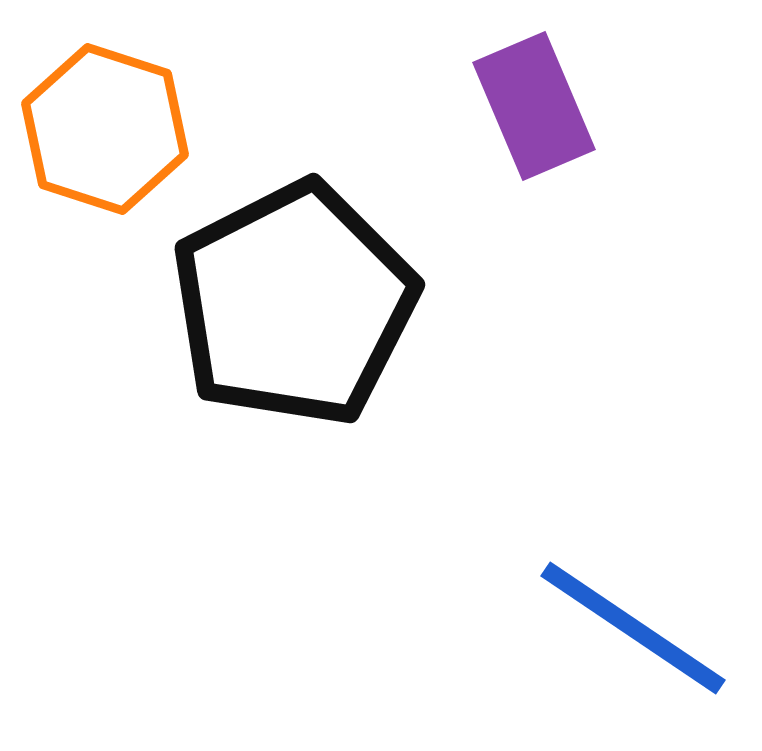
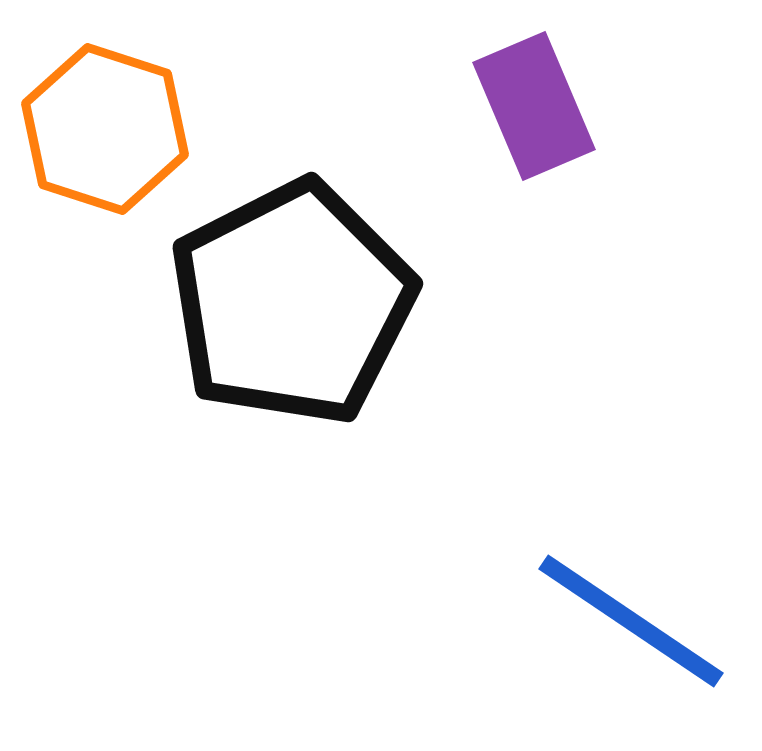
black pentagon: moved 2 px left, 1 px up
blue line: moved 2 px left, 7 px up
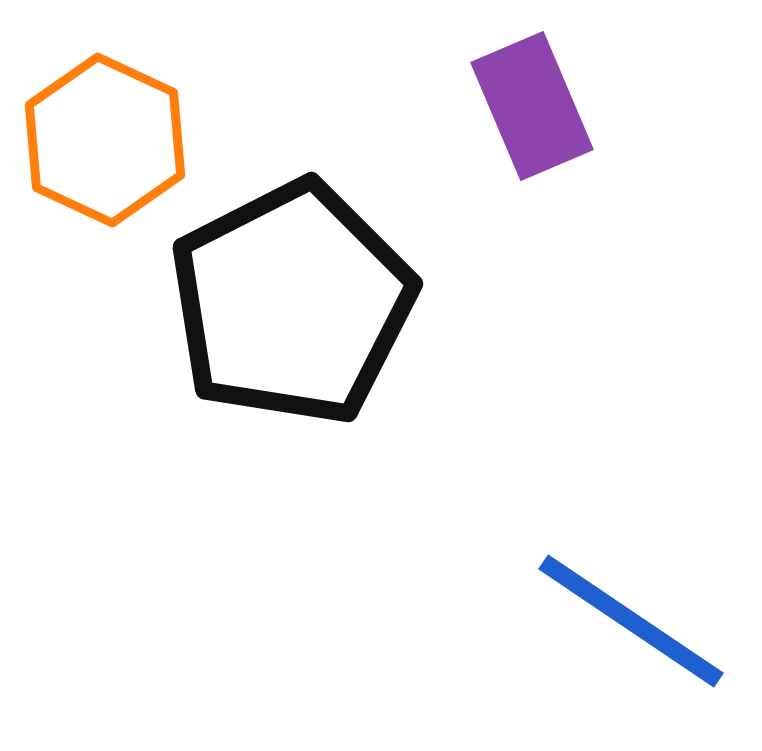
purple rectangle: moved 2 px left
orange hexagon: moved 11 px down; rotated 7 degrees clockwise
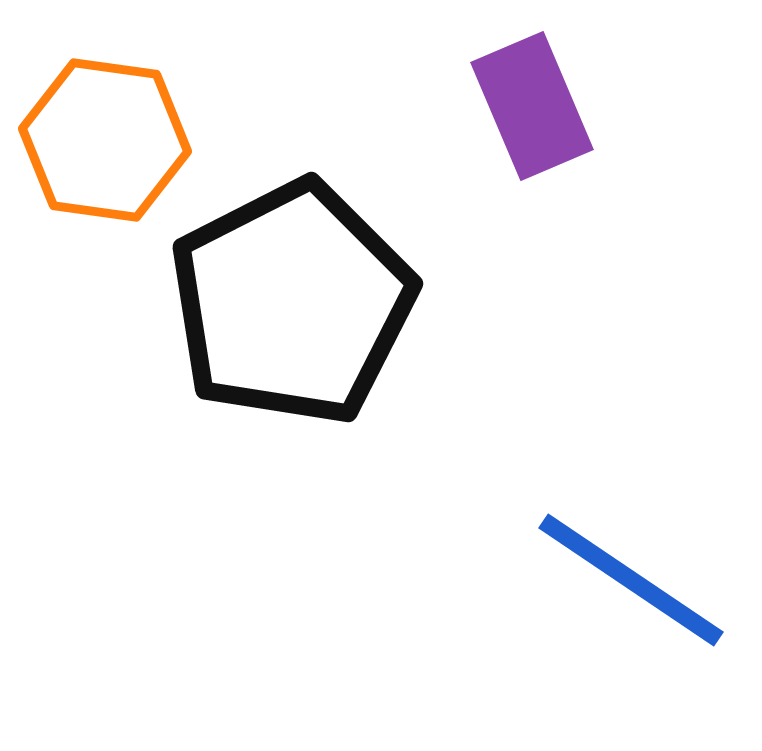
orange hexagon: rotated 17 degrees counterclockwise
blue line: moved 41 px up
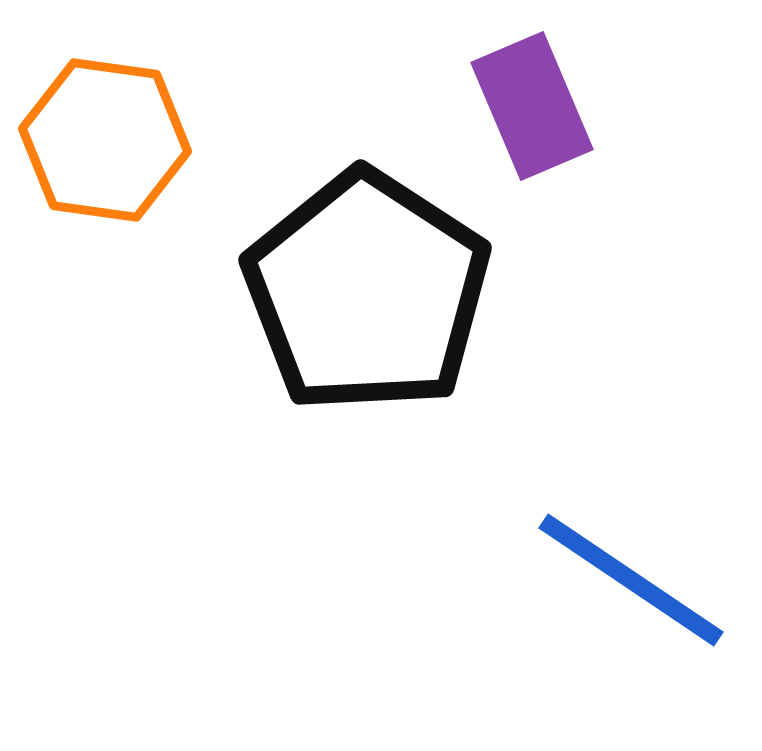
black pentagon: moved 75 px right, 11 px up; rotated 12 degrees counterclockwise
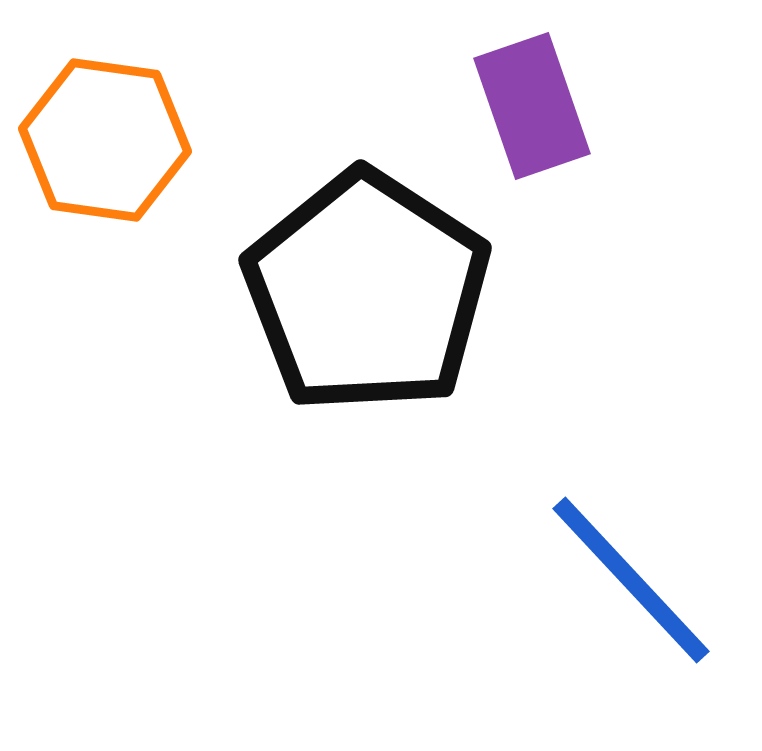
purple rectangle: rotated 4 degrees clockwise
blue line: rotated 13 degrees clockwise
